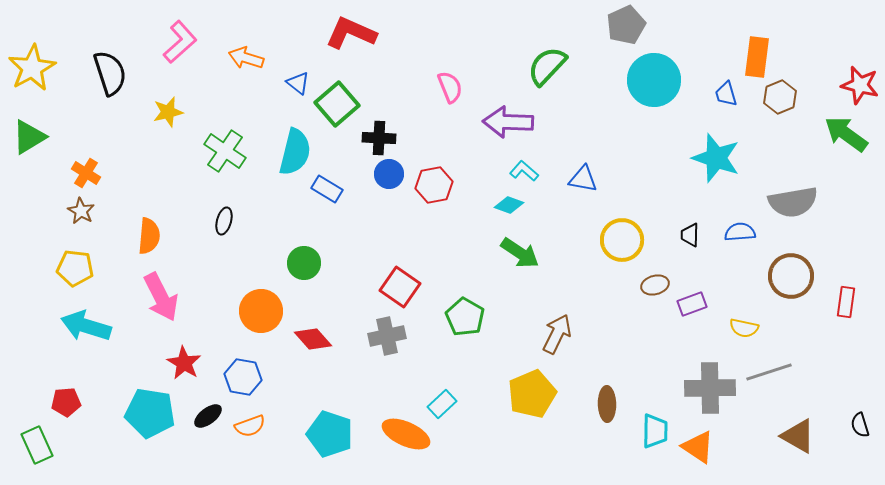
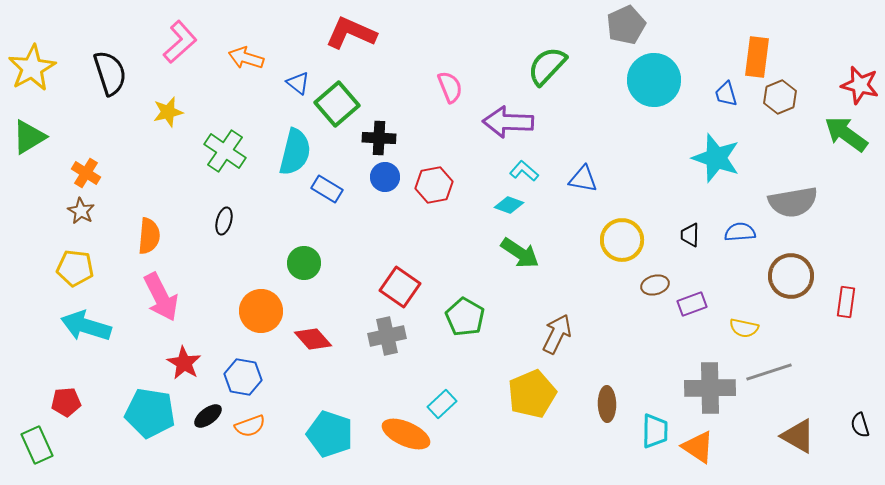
blue circle at (389, 174): moved 4 px left, 3 px down
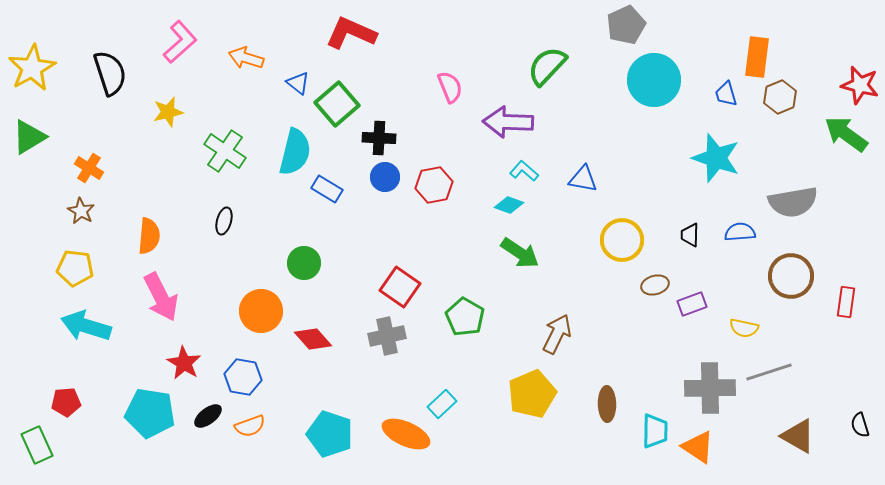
orange cross at (86, 173): moved 3 px right, 5 px up
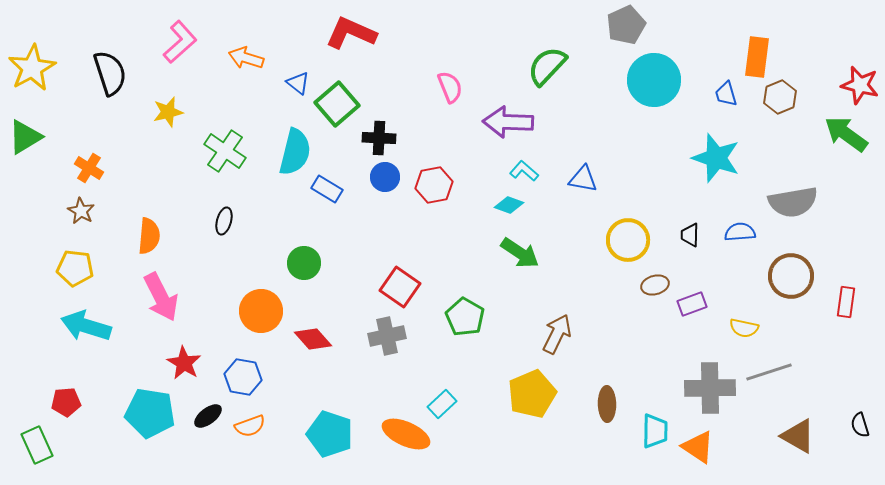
green triangle at (29, 137): moved 4 px left
yellow circle at (622, 240): moved 6 px right
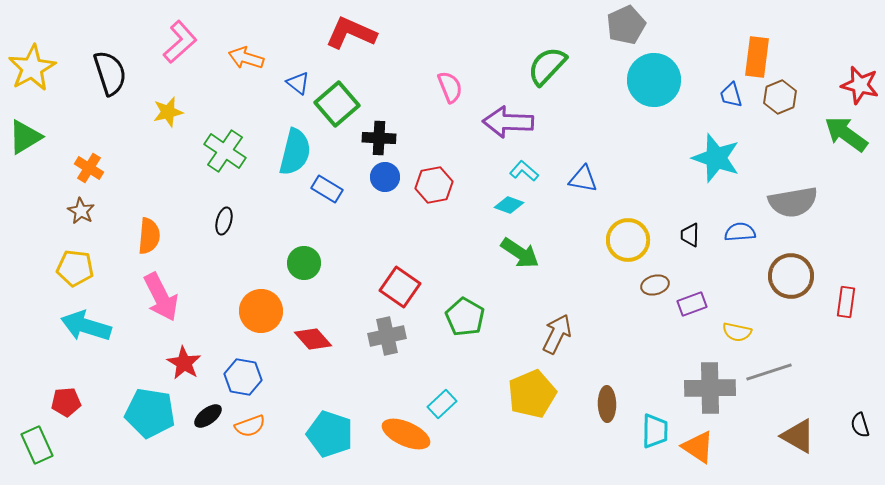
blue trapezoid at (726, 94): moved 5 px right, 1 px down
yellow semicircle at (744, 328): moved 7 px left, 4 px down
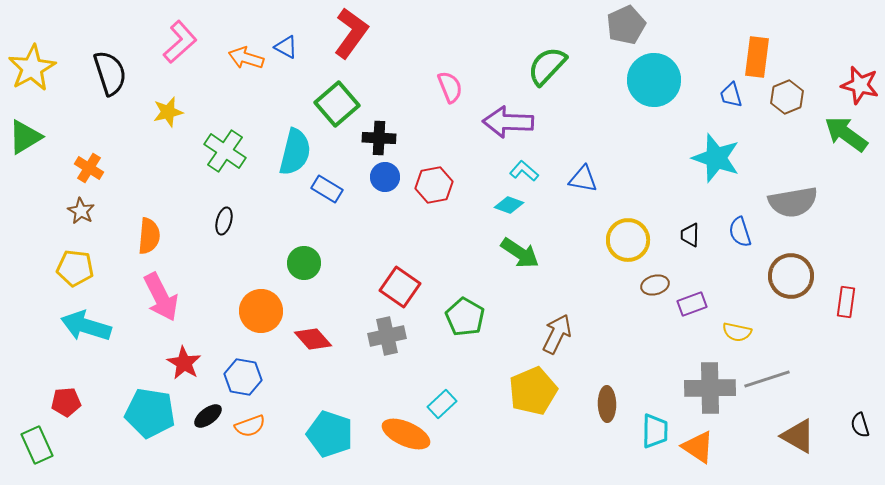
red L-shape at (351, 33): rotated 102 degrees clockwise
blue triangle at (298, 83): moved 12 px left, 36 px up; rotated 10 degrees counterclockwise
brown hexagon at (780, 97): moved 7 px right
blue semicircle at (740, 232): rotated 104 degrees counterclockwise
gray line at (769, 372): moved 2 px left, 7 px down
yellow pentagon at (532, 394): moved 1 px right, 3 px up
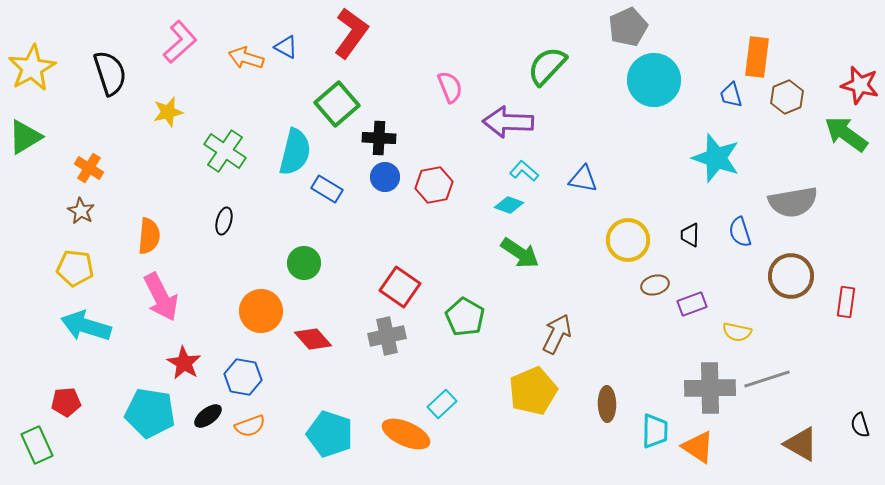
gray pentagon at (626, 25): moved 2 px right, 2 px down
brown triangle at (798, 436): moved 3 px right, 8 px down
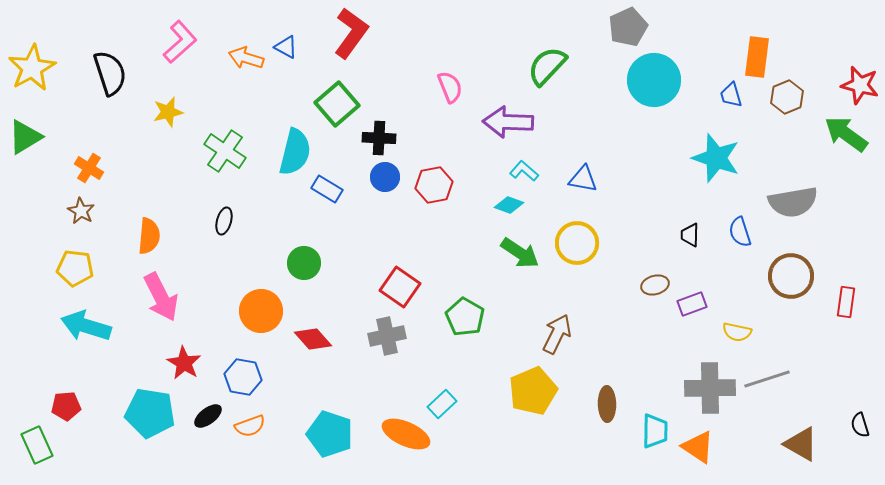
yellow circle at (628, 240): moved 51 px left, 3 px down
red pentagon at (66, 402): moved 4 px down
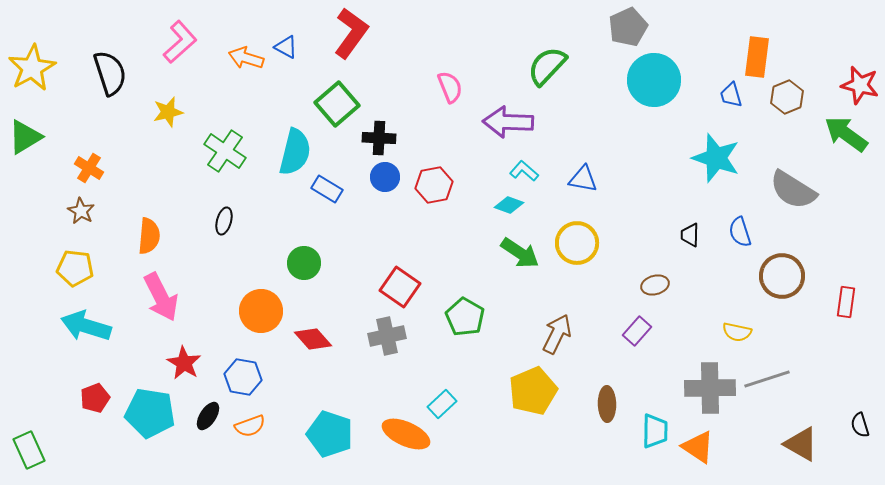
gray semicircle at (793, 202): moved 12 px up; rotated 42 degrees clockwise
brown circle at (791, 276): moved 9 px left
purple rectangle at (692, 304): moved 55 px left, 27 px down; rotated 28 degrees counterclockwise
red pentagon at (66, 406): moved 29 px right, 8 px up; rotated 16 degrees counterclockwise
black ellipse at (208, 416): rotated 20 degrees counterclockwise
green rectangle at (37, 445): moved 8 px left, 5 px down
